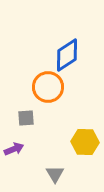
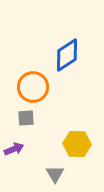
orange circle: moved 15 px left
yellow hexagon: moved 8 px left, 2 px down
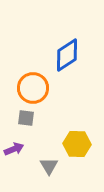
orange circle: moved 1 px down
gray square: rotated 12 degrees clockwise
gray triangle: moved 6 px left, 8 px up
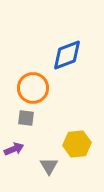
blue diamond: rotated 12 degrees clockwise
yellow hexagon: rotated 8 degrees counterclockwise
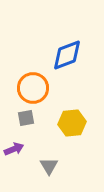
gray square: rotated 18 degrees counterclockwise
yellow hexagon: moved 5 px left, 21 px up
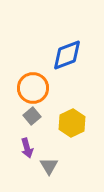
gray square: moved 6 px right, 2 px up; rotated 30 degrees counterclockwise
yellow hexagon: rotated 20 degrees counterclockwise
purple arrow: moved 13 px right, 1 px up; rotated 96 degrees clockwise
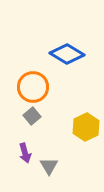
blue diamond: moved 1 px up; rotated 52 degrees clockwise
orange circle: moved 1 px up
yellow hexagon: moved 14 px right, 4 px down
purple arrow: moved 2 px left, 5 px down
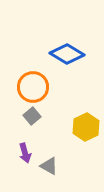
gray triangle: rotated 30 degrees counterclockwise
